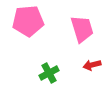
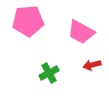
pink trapezoid: moved 1 px left, 3 px down; rotated 136 degrees clockwise
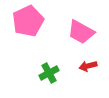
pink pentagon: rotated 20 degrees counterclockwise
red arrow: moved 4 px left, 1 px down
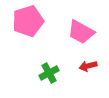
pink pentagon: rotated 8 degrees clockwise
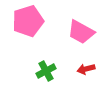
red arrow: moved 2 px left, 3 px down
green cross: moved 3 px left, 2 px up
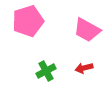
pink trapezoid: moved 6 px right, 2 px up
red arrow: moved 2 px left, 1 px up
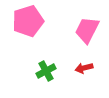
pink trapezoid: rotated 88 degrees clockwise
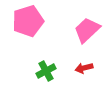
pink trapezoid: rotated 20 degrees clockwise
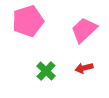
pink trapezoid: moved 3 px left
green cross: rotated 18 degrees counterclockwise
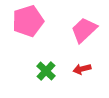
red arrow: moved 2 px left, 1 px down
